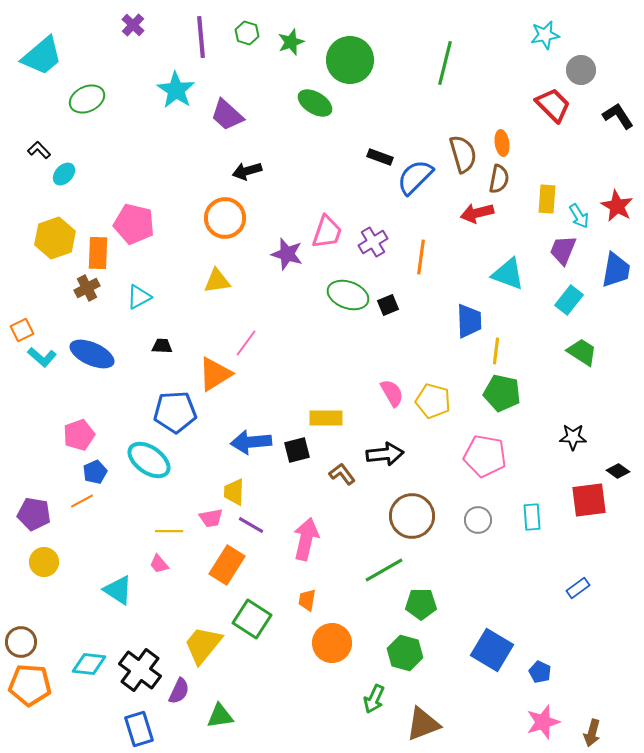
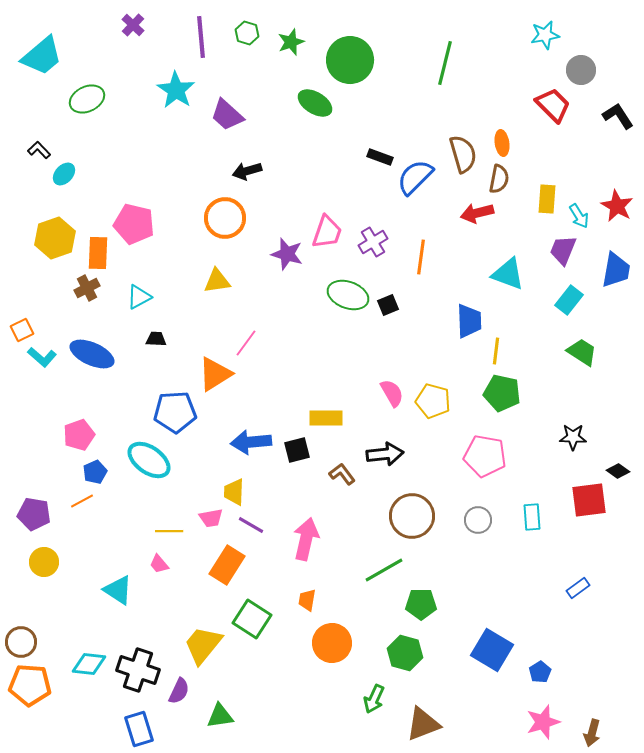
black trapezoid at (162, 346): moved 6 px left, 7 px up
black cross at (140, 670): moved 2 px left; rotated 18 degrees counterclockwise
blue pentagon at (540, 672): rotated 15 degrees clockwise
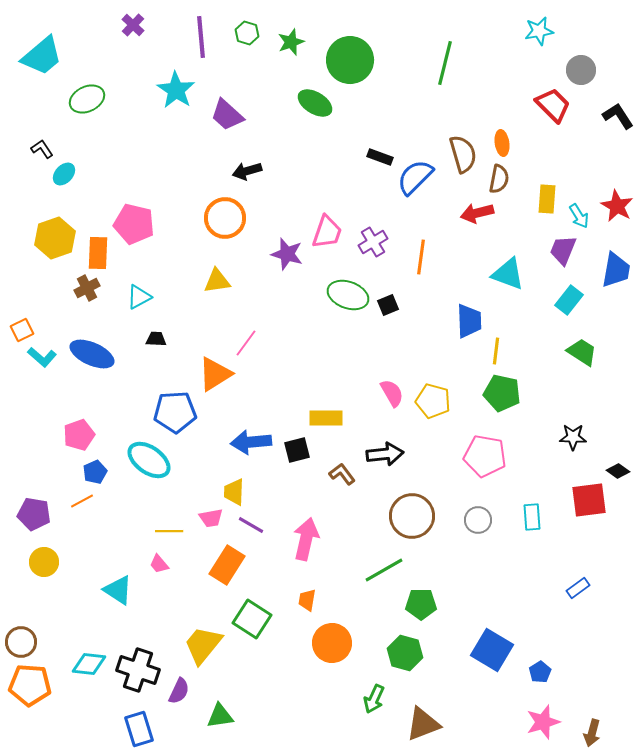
cyan star at (545, 35): moved 6 px left, 4 px up
black L-shape at (39, 150): moved 3 px right, 1 px up; rotated 10 degrees clockwise
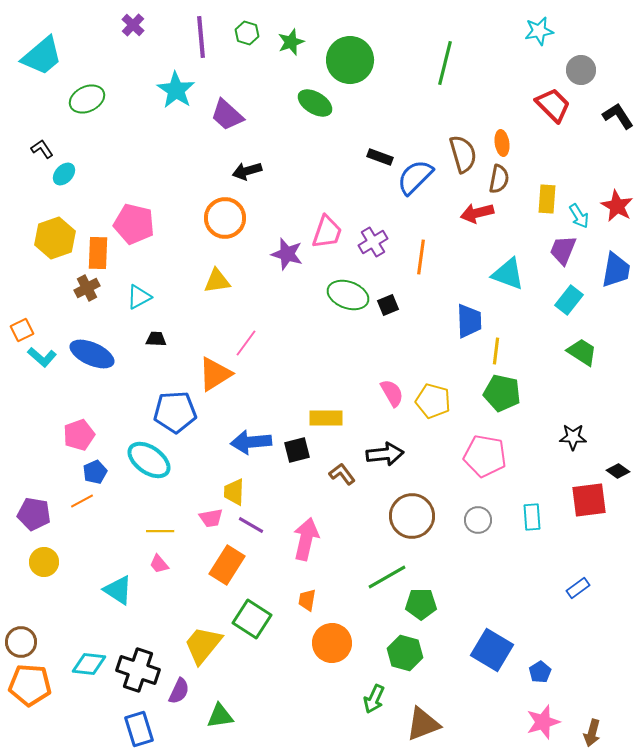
yellow line at (169, 531): moved 9 px left
green line at (384, 570): moved 3 px right, 7 px down
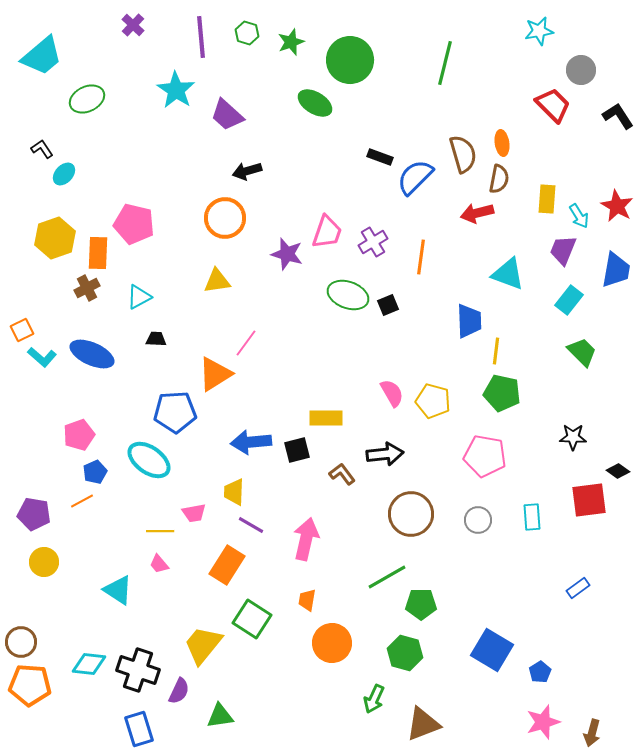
green trapezoid at (582, 352): rotated 12 degrees clockwise
brown circle at (412, 516): moved 1 px left, 2 px up
pink trapezoid at (211, 518): moved 17 px left, 5 px up
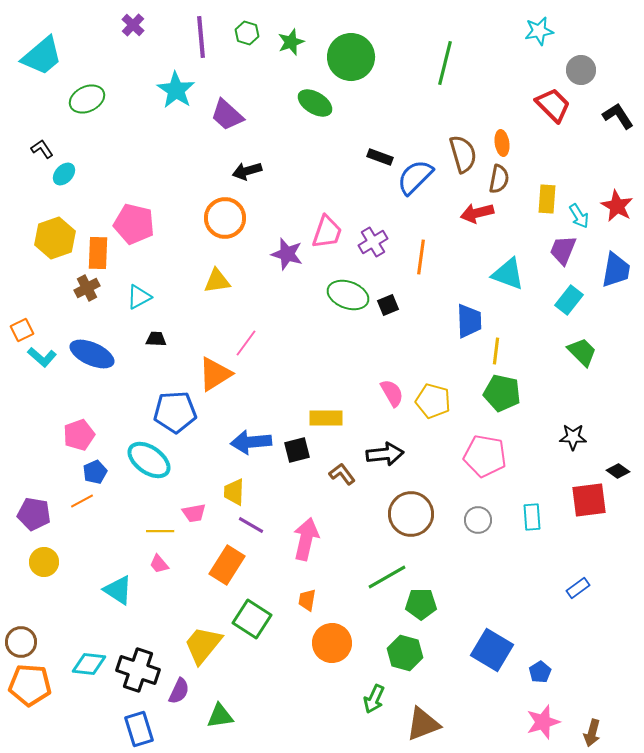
green circle at (350, 60): moved 1 px right, 3 px up
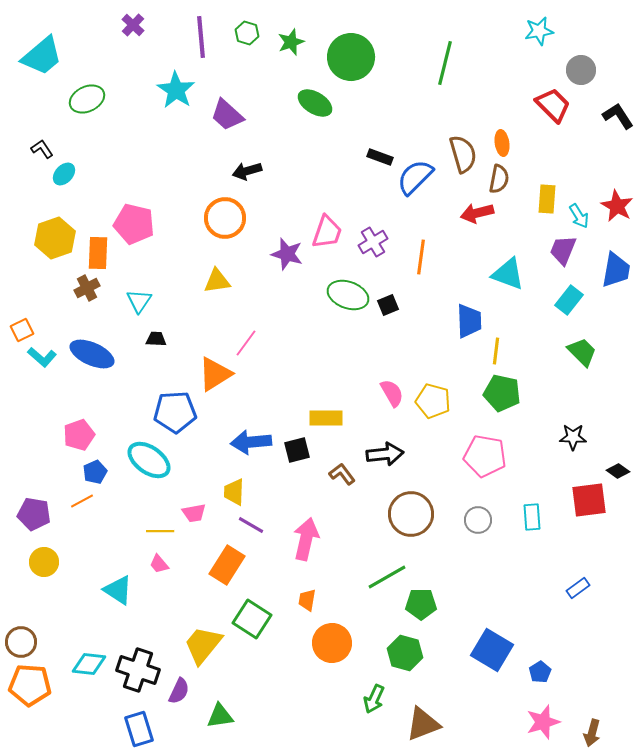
cyan triangle at (139, 297): moved 4 px down; rotated 28 degrees counterclockwise
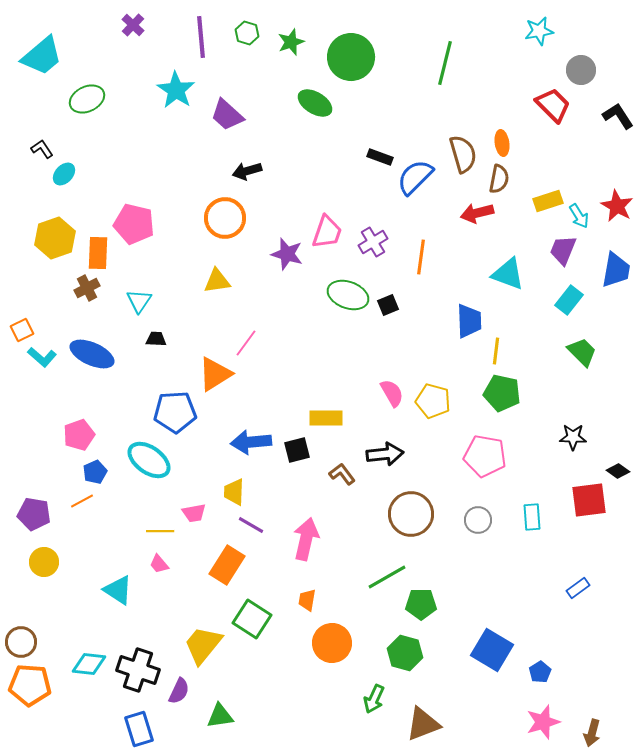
yellow rectangle at (547, 199): moved 1 px right, 2 px down; rotated 68 degrees clockwise
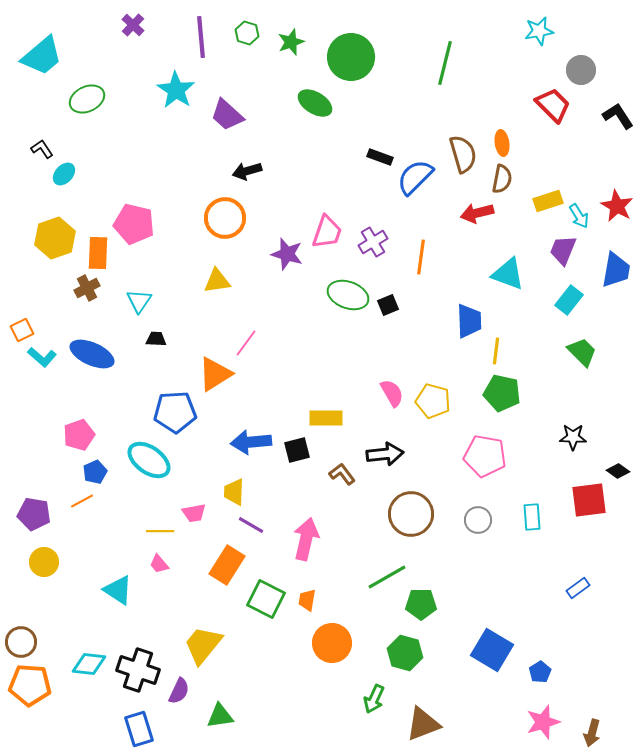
brown semicircle at (499, 179): moved 3 px right
green square at (252, 619): moved 14 px right, 20 px up; rotated 6 degrees counterclockwise
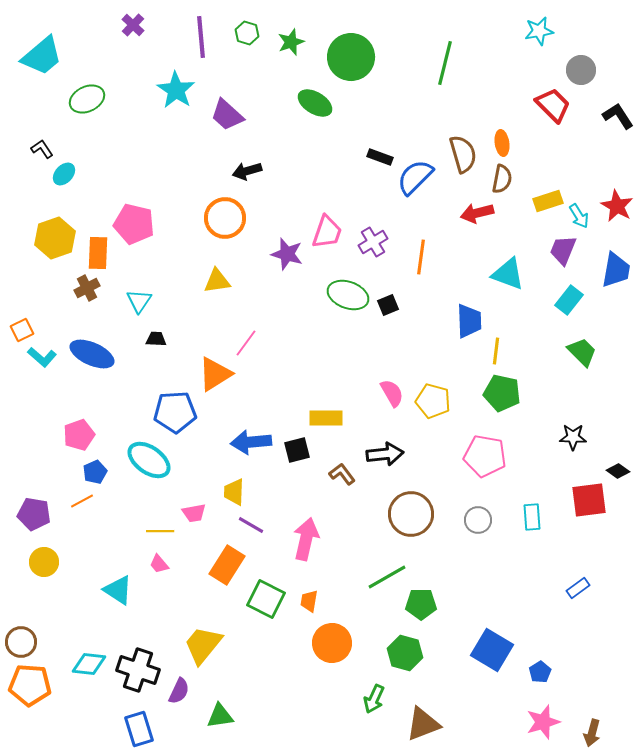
orange trapezoid at (307, 600): moved 2 px right, 1 px down
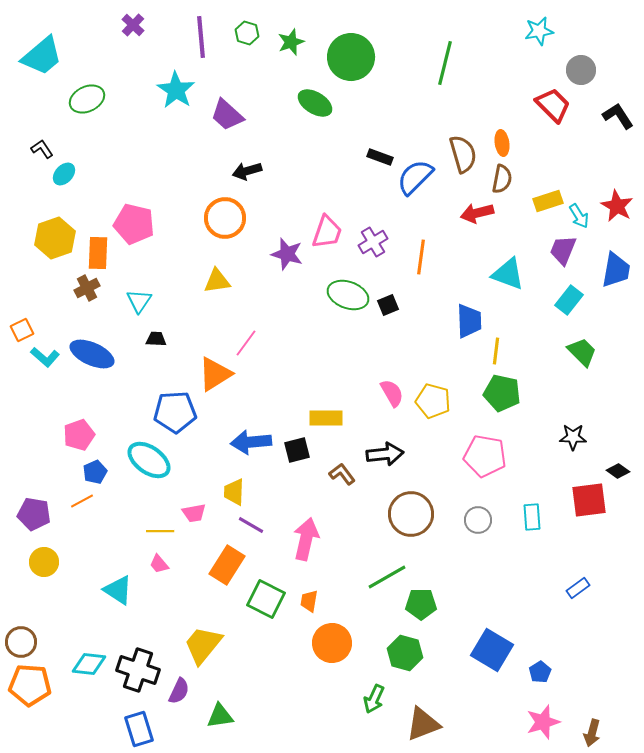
cyan L-shape at (42, 357): moved 3 px right
